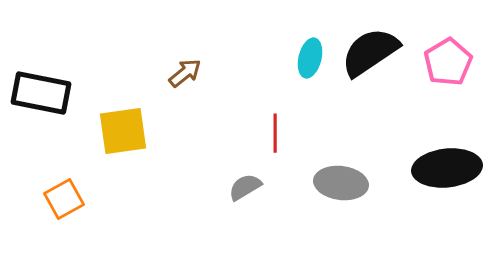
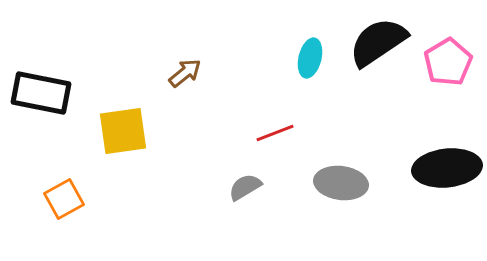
black semicircle: moved 8 px right, 10 px up
red line: rotated 69 degrees clockwise
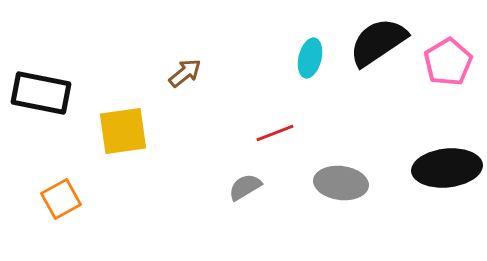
orange square: moved 3 px left
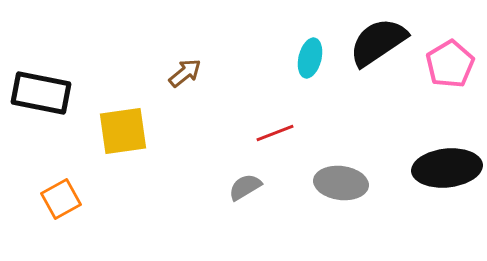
pink pentagon: moved 2 px right, 2 px down
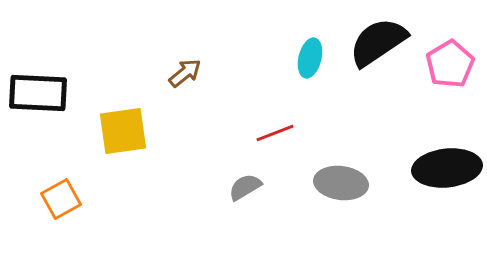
black rectangle: moved 3 px left; rotated 8 degrees counterclockwise
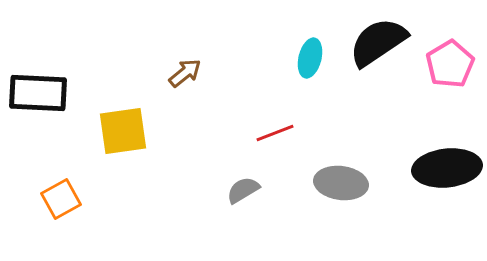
gray semicircle: moved 2 px left, 3 px down
